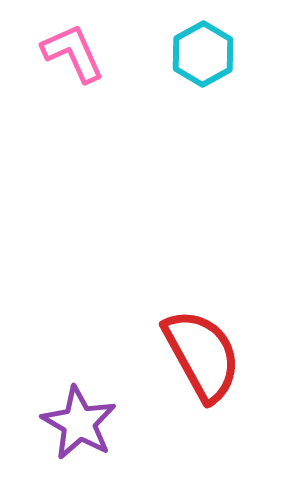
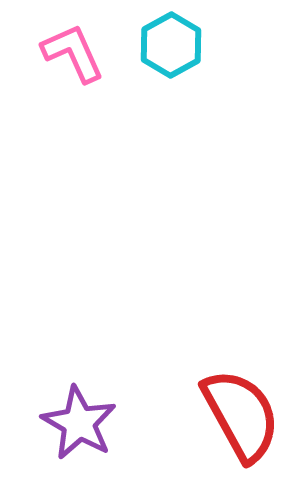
cyan hexagon: moved 32 px left, 9 px up
red semicircle: moved 39 px right, 60 px down
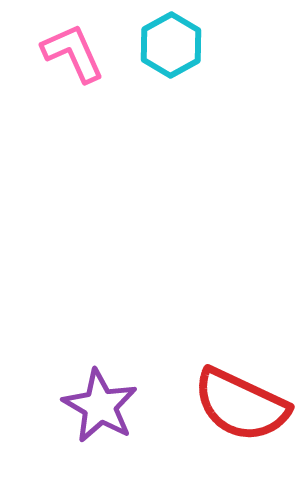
red semicircle: moved 10 px up; rotated 144 degrees clockwise
purple star: moved 21 px right, 17 px up
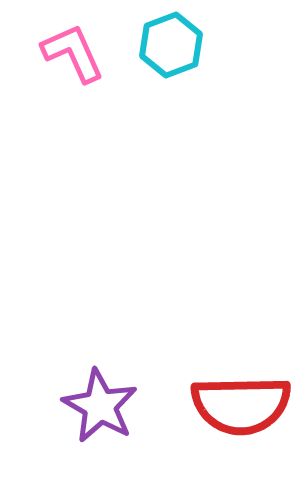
cyan hexagon: rotated 8 degrees clockwise
red semicircle: rotated 26 degrees counterclockwise
